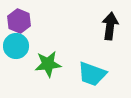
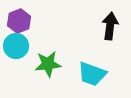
purple hexagon: rotated 15 degrees clockwise
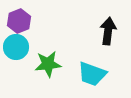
black arrow: moved 2 px left, 5 px down
cyan circle: moved 1 px down
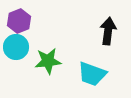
green star: moved 3 px up
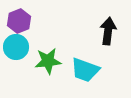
cyan trapezoid: moved 7 px left, 4 px up
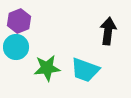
green star: moved 1 px left, 7 px down
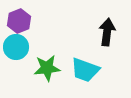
black arrow: moved 1 px left, 1 px down
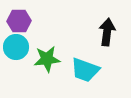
purple hexagon: rotated 20 degrees clockwise
green star: moved 9 px up
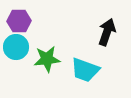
black arrow: rotated 12 degrees clockwise
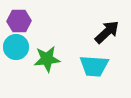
black arrow: rotated 28 degrees clockwise
cyan trapezoid: moved 9 px right, 4 px up; rotated 16 degrees counterclockwise
